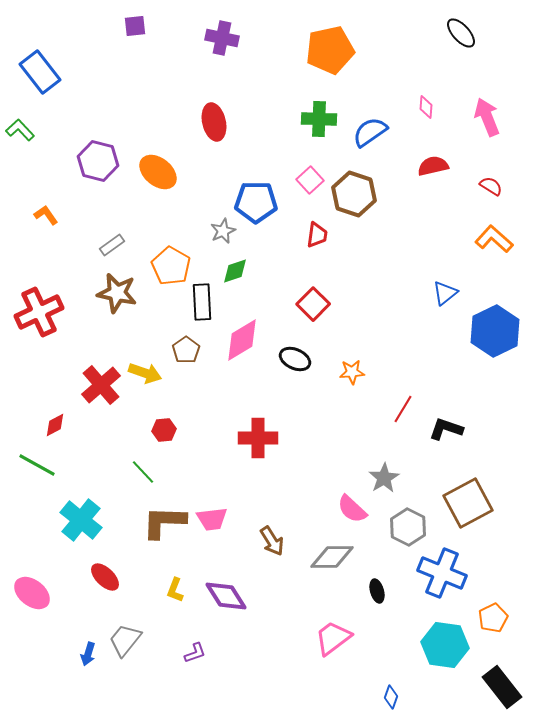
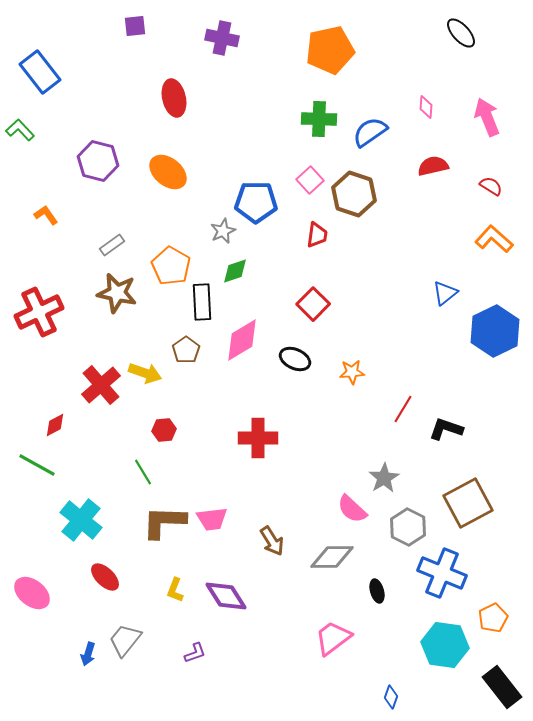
red ellipse at (214, 122): moved 40 px left, 24 px up
orange ellipse at (158, 172): moved 10 px right
green line at (143, 472): rotated 12 degrees clockwise
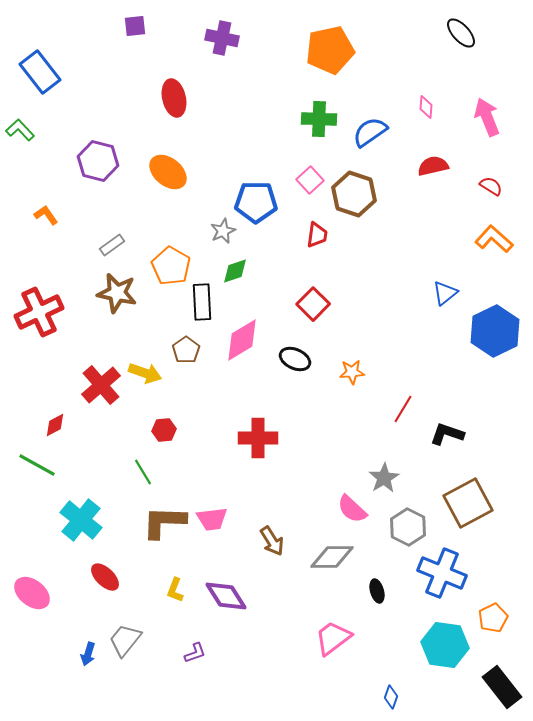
black L-shape at (446, 429): moved 1 px right, 5 px down
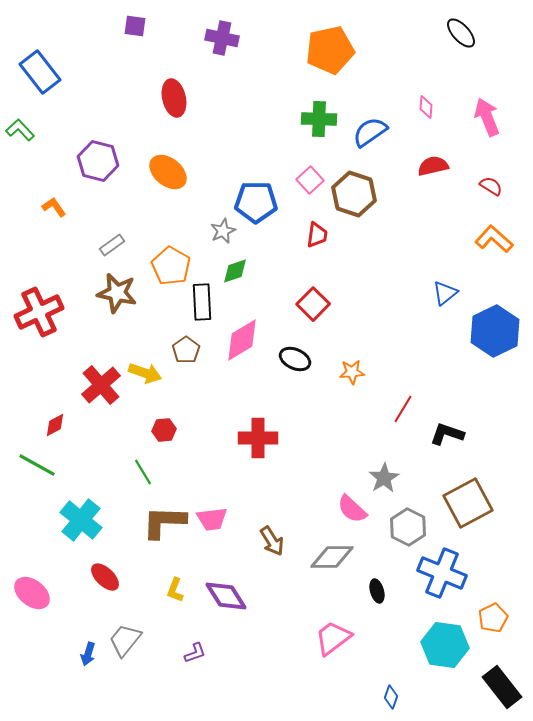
purple square at (135, 26): rotated 15 degrees clockwise
orange L-shape at (46, 215): moved 8 px right, 8 px up
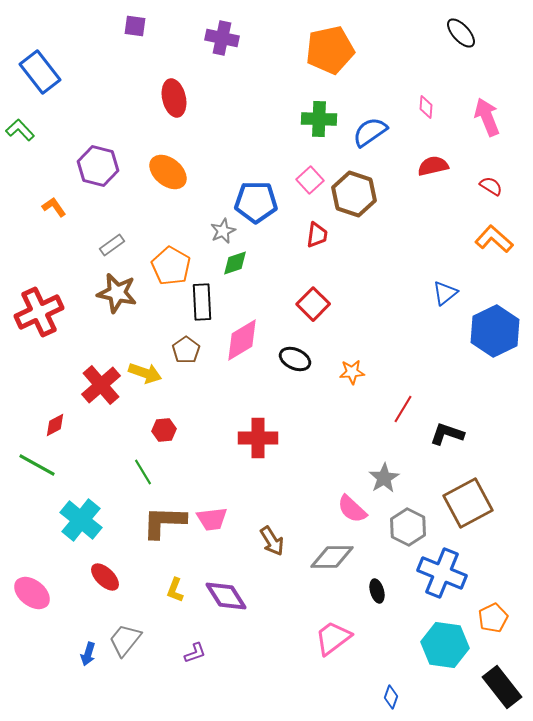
purple hexagon at (98, 161): moved 5 px down
green diamond at (235, 271): moved 8 px up
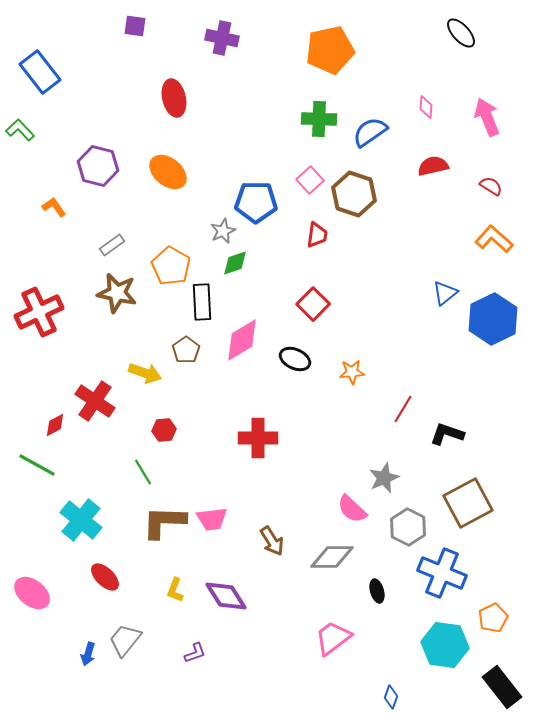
blue hexagon at (495, 331): moved 2 px left, 12 px up
red cross at (101, 385): moved 6 px left, 16 px down; rotated 15 degrees counterclockwise
gray star at (384, 478): rotated 8 degrees clockwise
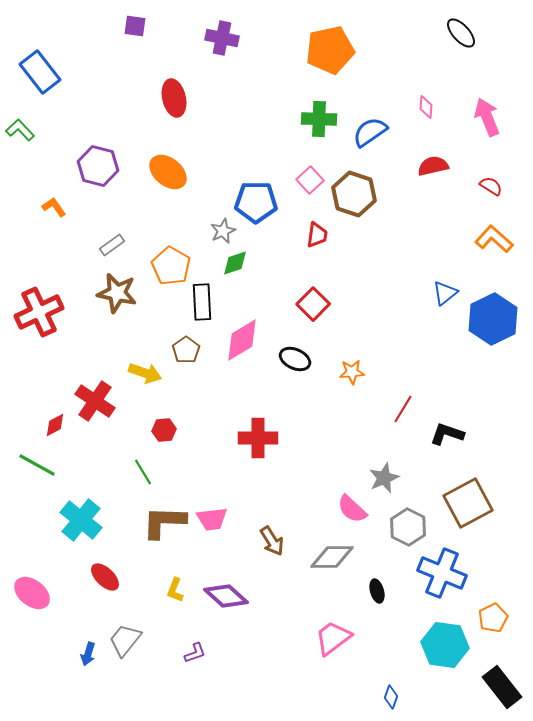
purple diamond at (226, 596): rotated 15 degrees counterclockwise
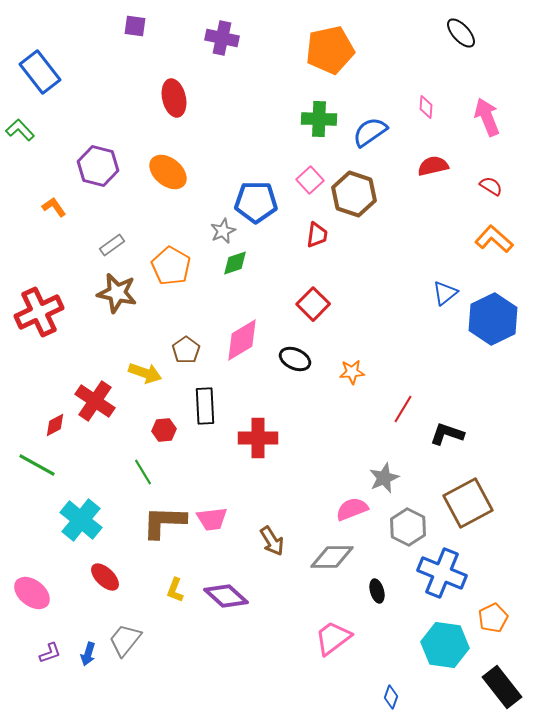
black rectangle at (202, 302): moved 3 px right, 104 px down
pink semicircle at (352, 509): rotated 116 degrees clockwise
purple L-shape at (195, 653): moved 145 px left
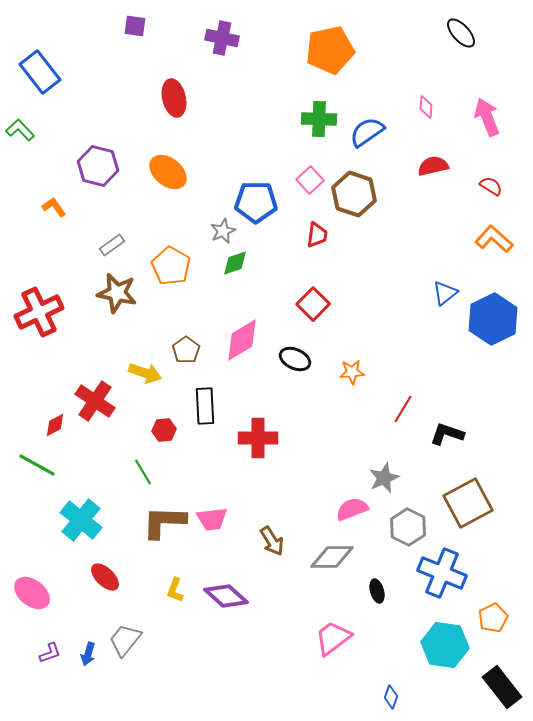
blue semicircle at (370, 132): moved 3 px left
